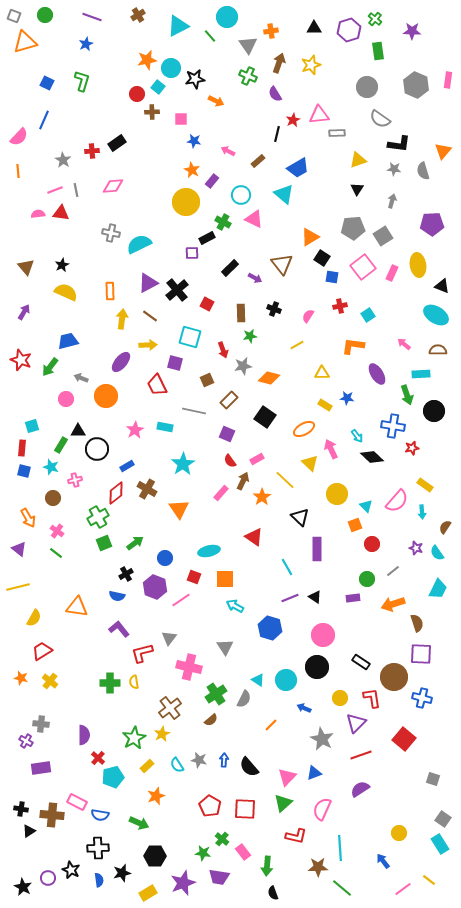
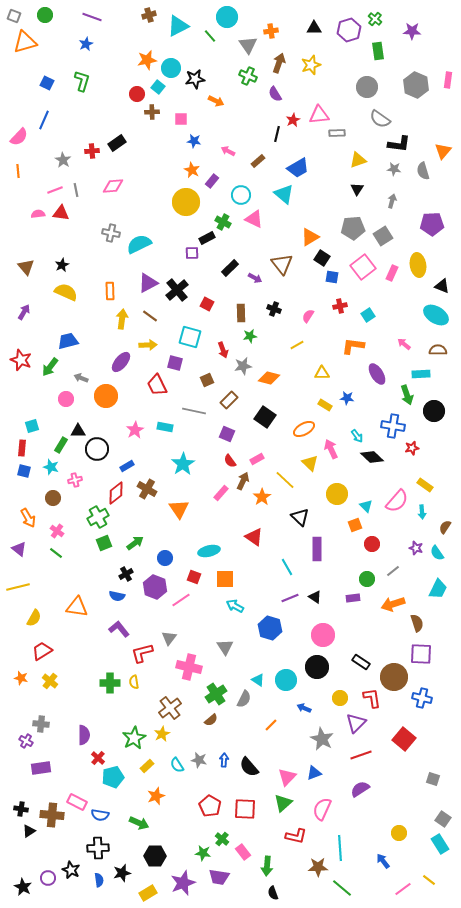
brown cross at (138, 15): moved 11 px right; rotated 16 degrees clockwise
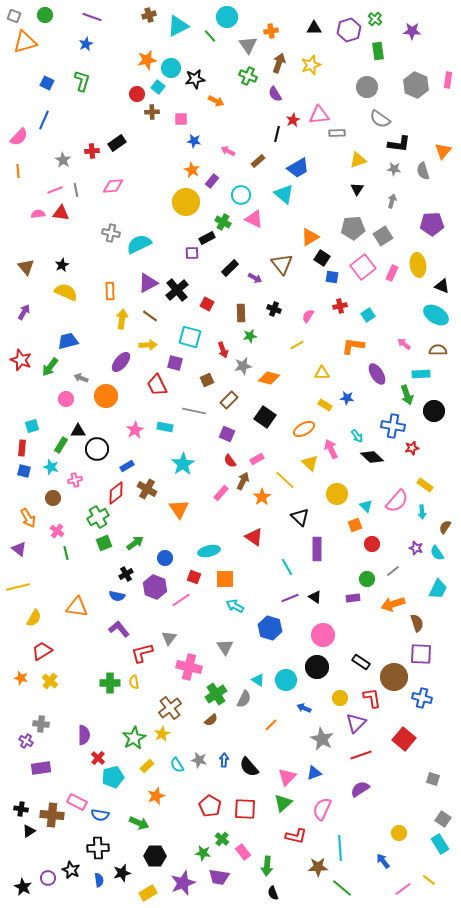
green line at (56, 553): moved 10 px right; rotated 40 degrees clockwise
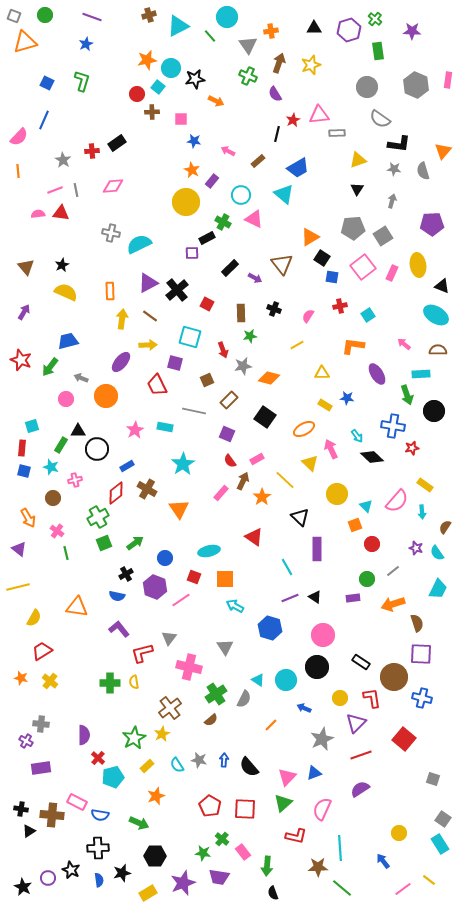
gray star at (322, 739): rotated 20 degrees clockwise
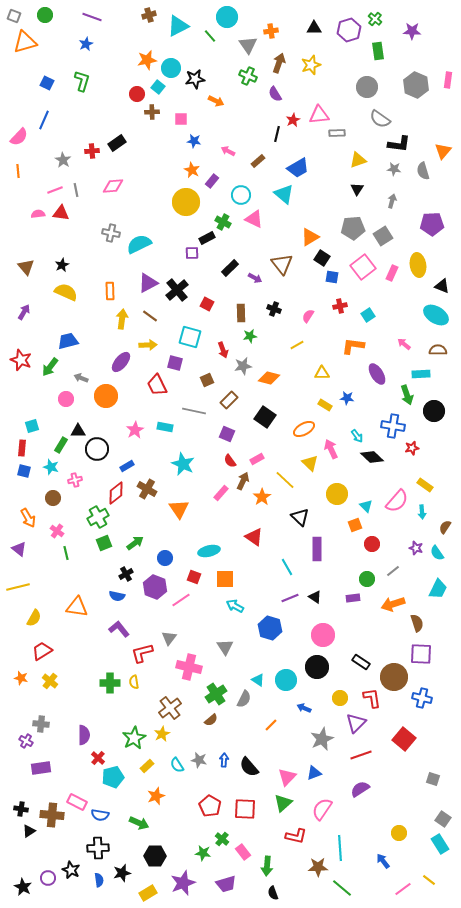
cyan star at (183, 464): rotated 15 degrees counterclockwise
pink semicircle at (322, 809): rotated 10 degrees clockwise
purple trapezoid at (219, 877): moved 7 px right, 7 px down; rotated 25 degrees counterclockwise
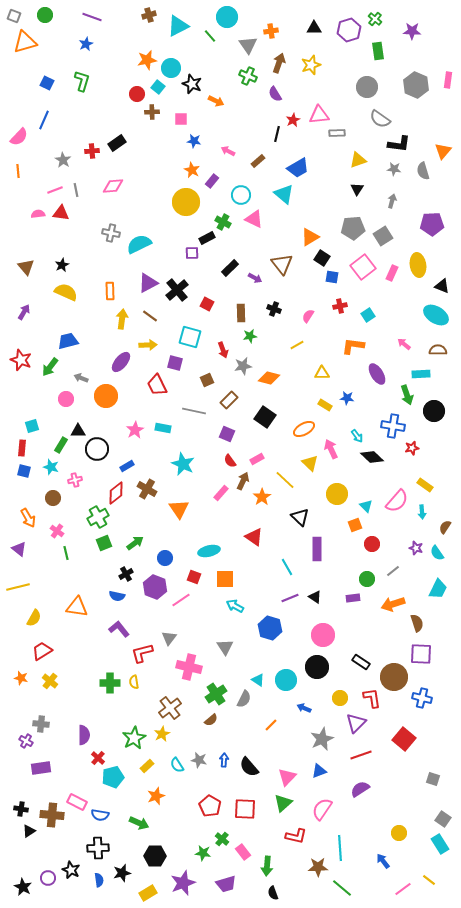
black star at (195, 79): moved 3 px left, 5 px down; rotated 30 degrees clockwise
cyan rectangle at (165, 427): moved 2 px left, 1 px down
blue triangle at (314, 773): moved 5 px right, 2 px up
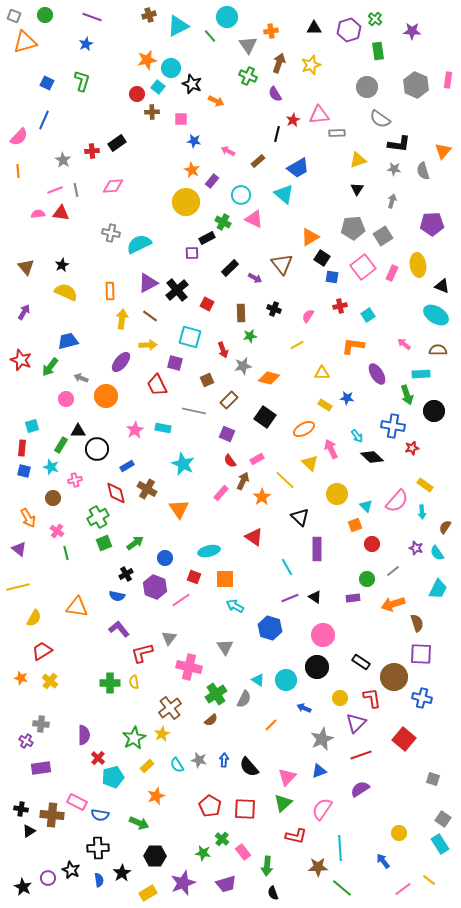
red diamond at (116, 493): rotated 65 degrees counterclockwise
black star at (122, 873): rotated 18 degrees counterclockwise
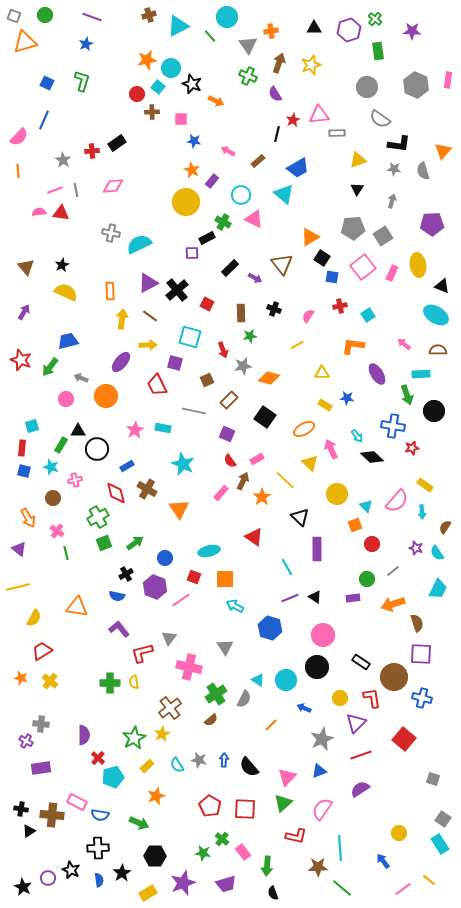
pink semicircle at (38, 214): moved 1 px right, 2 px up
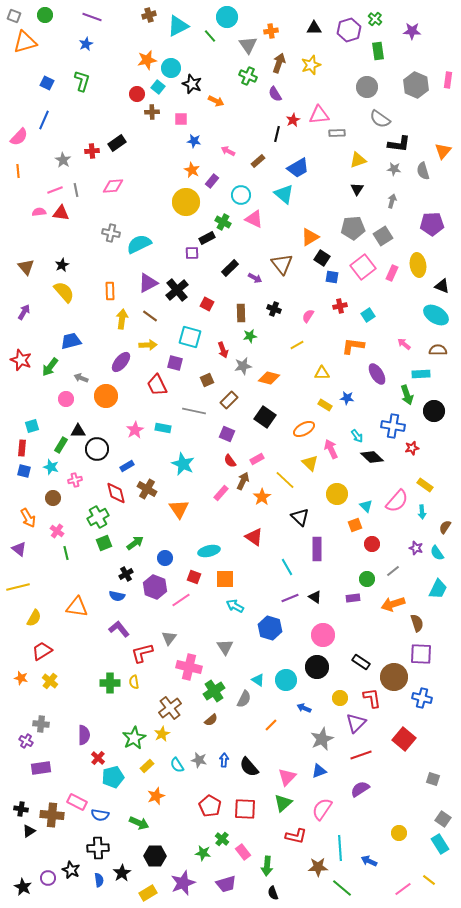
yellow semicircle at (66, 292): moved 2 px left; rotated 25 degrees clockwise
blue trapezoid at (68, 341): moved 3 px right
green cross at (216, 694): moved 2 px left, 3 px up
blue arrow at (383, 861): moved 14 px left; rotated 28 degrees counterclockwise
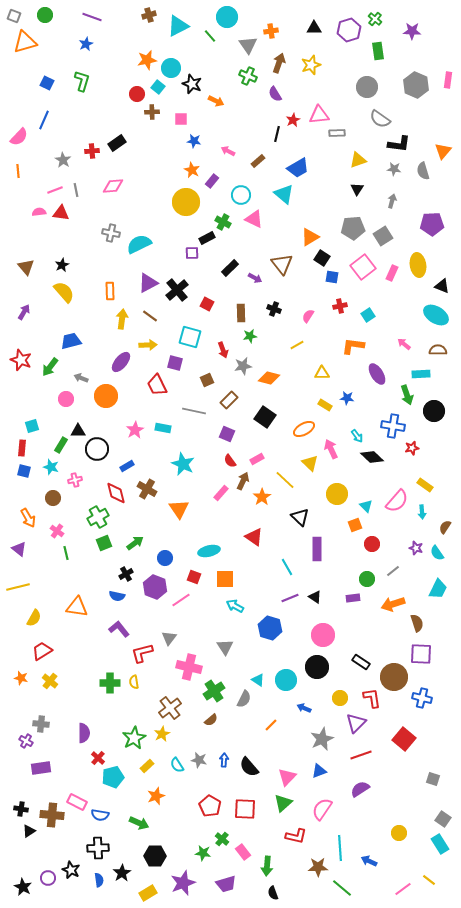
purple semicircle at (84, 735): moved 2 px up
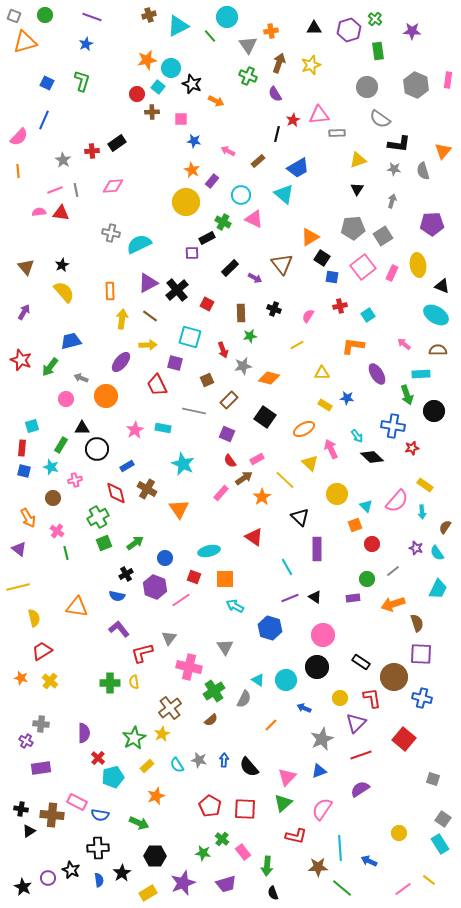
black triangle at (78, 431): moved 4 px right, 3 px up
brown arrow at (243, 481): moved 1 px right, 3 px up; rotated 30 degrees clockwise
yellow semicircle at (34, 618): rotated 42 degrees counterclockwise
